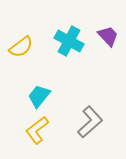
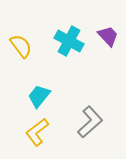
yellow semicircle: moved 1 px up; rotated 90 degrees counterclockwise
yellow L-shape: moved 2 px down
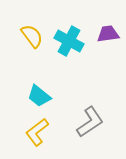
purple trapezoid: moved 2 px up; rotated 55 degrees counterclockwise
yellow semicircle: moved 11 px right, 10 px up
cyan trapezoid: rotated 90 degrees counterclockwise
gray L-shape: rotated 8 degrees clockwise
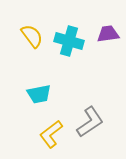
cyan cross: rotated 12 degrees counterclockwise
cyan trapezoid: moved 2 px up; rotated 50 degrees counterclockwise
yellow L-shape: moved 14 px right, 2 px down
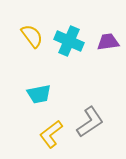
purple trapezoid: moved 8 px down
cyan cross: rotated 8 degrees clockwise
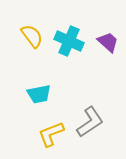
purple trapezoid: rotated 50 degrees clockwise
yellow L-shape: rotated 16 degrees clockwise
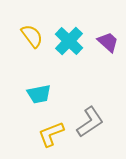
cyan cross: rotated 20 degrees clockwise
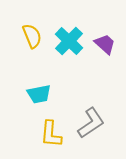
yellow semicircle: rotated 15 degrees clockwise
purple trapezoid: moved 3 px left, 2 px down
gray L-shape: moved 1 px right, 1 px down
yellow L-shape: rotated 64 degrees counterclockwise
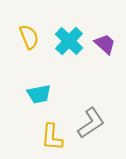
yellow semicircle: moved 3 px left, 1 px down
yellow L-shape: moved 1 px right, 3 px down
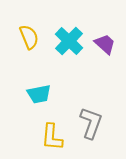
gray L-shape: rotated 36 degrees counterclockwise
